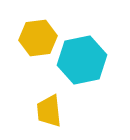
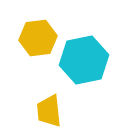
cyan hexagon: moved 2 px right
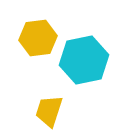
yellow trapezoid: rotated 24 degrees clockwise
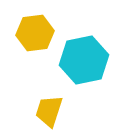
yellow hexagon: moved 3 px left, 5 px up
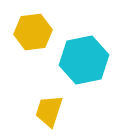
yellow hexagon: moved 2 px left, 1 px up
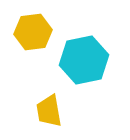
yellow trapezoid: rotated 28 degrees counterclockwise
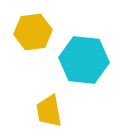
cyan hexagon: rotated 18 degrees clockwise
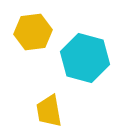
cyan hexagon: moved 1 px right, 2 px up; rotated 9 degrees clockwise
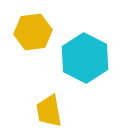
cyan hexagon: rotated 12 degrees clockwise
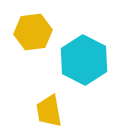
cyan hexagon: moved 1 px left, 2 px down
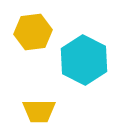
yellow trapezoid: moved 10 px left; rotated 80 degrees counterclockwise
